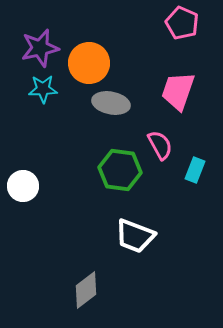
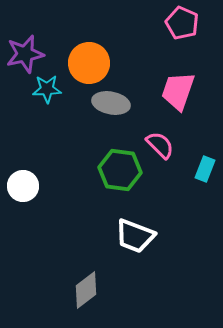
purple star: moved 15 px left, 6 px down
cyan star: moved 4 px right
pink semicircle: rotated 16 degrees counterclockwise
cyan rectangle: moved 10 px right, 1 px up
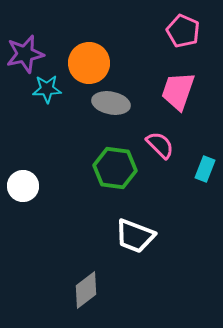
pink pentagon: moved 1 px right, 8 px down
green hexagon: moved 5 px left, 2 px up
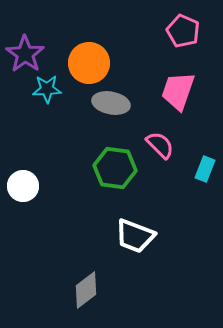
purple star: rotated 24 degrees counterclockwise
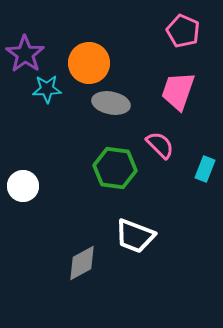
gray diamond: moved 4 px left, 27 px up; rotated 9 degrees clockwise
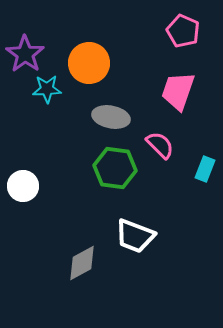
gray ellipse: moved 14 px down
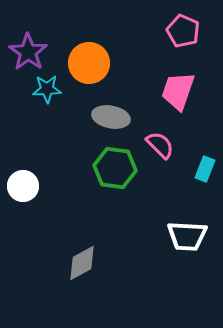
purple star: moved 3 px right, 2 px up
white trapezoid: moved 52 px right; rotated 18 degrees counterclockwise
